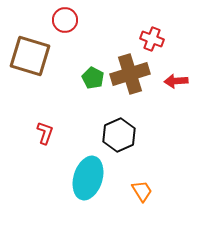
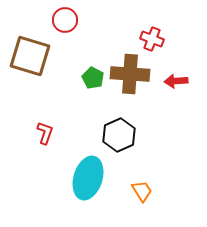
brown cross: rotated 21 degrees clockwise
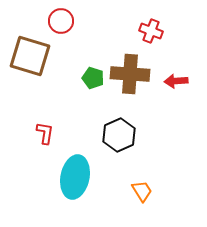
red circle: moved 4 px left, 1 px down
red cross: moved 1 px left, 8 px up
green pentagon: rotated 10 degrees counterclockwise
red L-shape: rotated 10 degrees counterclockwise
cyan ellipse: moved 13 px left, 1 px up; rotated 6 degrees counterclockwise
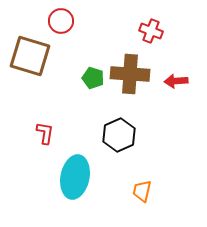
orange trapezoid: rotated 135 degrees counterclockwise
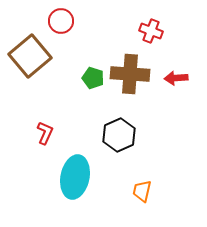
brown square: rotated 33 degrees clockwise
red arrow: moved 3 px up
red L-shape: rotated 15 degrees clockwise
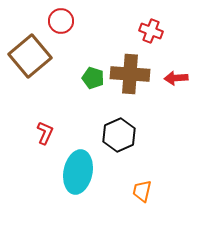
cyan ellipse: moved 3 px right, 5 px up
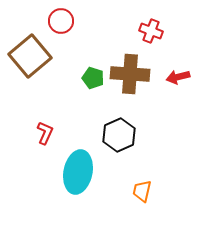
red arrow: moved 2 px right, 1 px up; rotated 10 degrees counterclockwise
